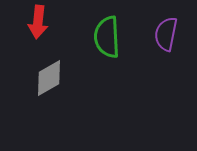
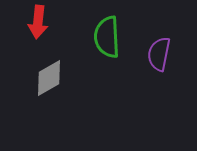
purple semicircle: moved 7 px left, 20 px down
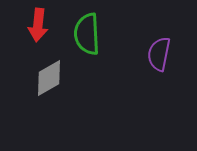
red arrow: moved 3 px down
green semicircle: moved 20 px left, 3 px up
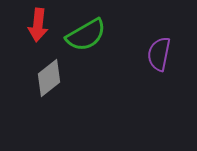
green semicircle: moved 1 px left, 1 px down; rotated 117 degrees counterclockwise
gray diamond: rotated 9 degrees counterclockwise
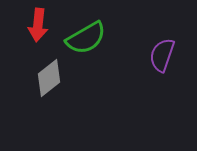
green semicircle: moved 3 px down
purple semicircle: moved 3 px right, 1 px down; rotated 8 degrees clockwise
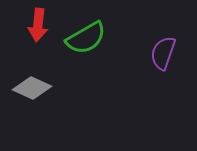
purple semicircle: moved 1 px right, 2 px up
gray diamond: moved 17 px left, 10 px down; rotated 63 degrees clockwise
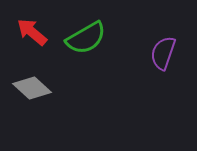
red arrow: moved 6 px left, 7 px down; rotated 124 degrees clockwise
gray diamond: rotated 18 degrees clockwise
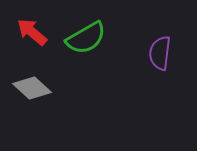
purple semicircle: moved 3 px left; rotated 12 degrees counterclockwise
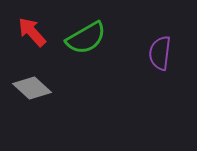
red arrow: rotated 8 degrees clockwise
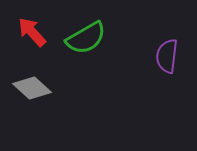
purple semicircle: moved 7 px right, 3 px down
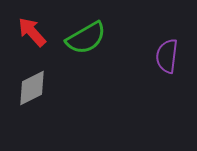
gray diamond: rotated 69 degrees counterclockwise
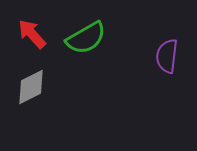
red arrow: moved 2 px down
gray diamond: moved 1 px left, 1 px up
